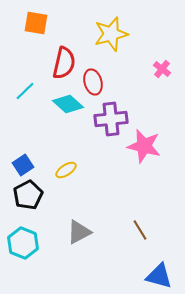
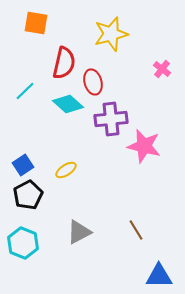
brown line: moved 4 px left
blue triangle: rotated 16 degrees counterclockwise
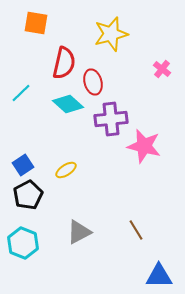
cyan line: moved 4 px left, 2 px down
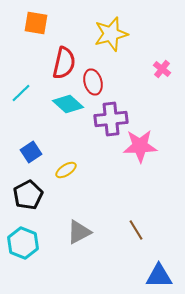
pink star: moved 4 px left; rotated 16 degrees counterclockwise
blue square: moved 8 px right, 13 px up
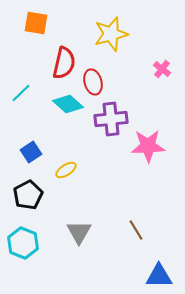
pink star: moved 8 px right
gray triangle: rotated 32 degrees counterclockwise
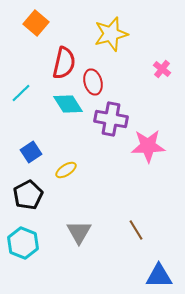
orange square: rotated 30 degrees clockwise
cyan diamond: rotated 16 degrees clockwise
purple cross: rotated 16 degrees clockwise
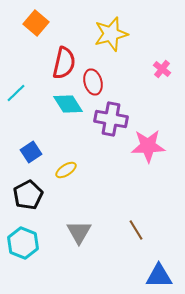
cyan line: moved 5 px left
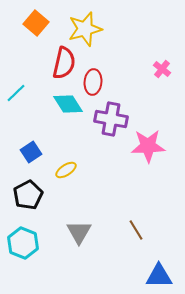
yellow star: moved 26 px left, 5 px up
red ellipse: rotated 20 degrees clockwise
